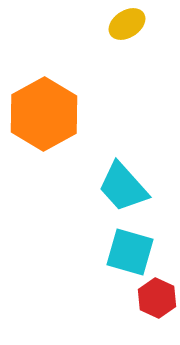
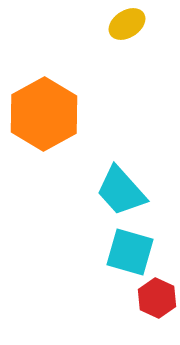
cyan trapezoid: moved 2 px left, 4 px down
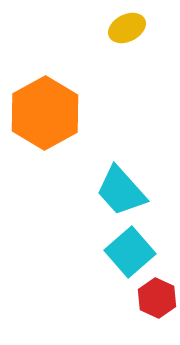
yellow ellipse: moved 4 px down; rotated 6 degrees clockwise
orange hexagon: moved 1 px right, 1 px up
cyan square: rotated 33 degrees clockwise
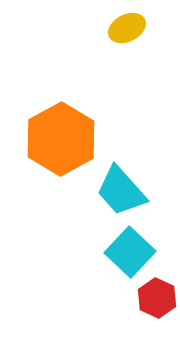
orange hexagon: moved 16 px right, 26 px down
cyan square: rotated 6 degrees counterclockwise
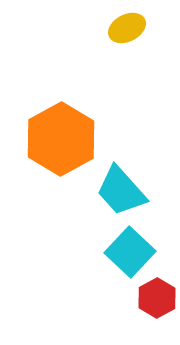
red hexagon: rotated 6 degrees clockwise
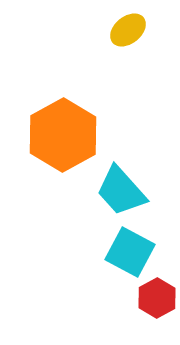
yellow ellipse: moved 1 px right, 2 px down; rotated 12 degrees counterclockwise
orange hexagon: moved 2 px right, 4 px up
cyan square: rotated 15 degrees counterclockwise
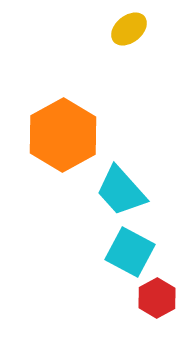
yellow ellipse: moved 1 px right, 1 px up
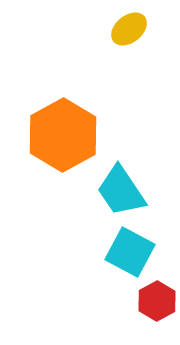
cyan trapezoid: rotated 8 degrees clockwise
red hexagon: moved 3 px down
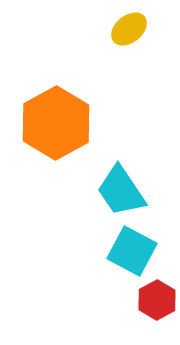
orange hexagon: moved 7 px left, 12 px up
cyan square: moved 2 px right, 1 px up
red hexagon: moved 1 px up
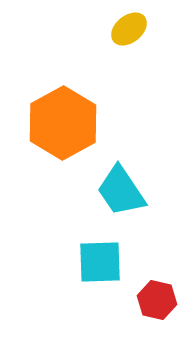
orange hexagon: moved 7 px right
cyan square: moved 32 px left, 11 px down; rotated 30 degrees counterclockwise
red hexagon: rotated 18 degrees counterclockwise
